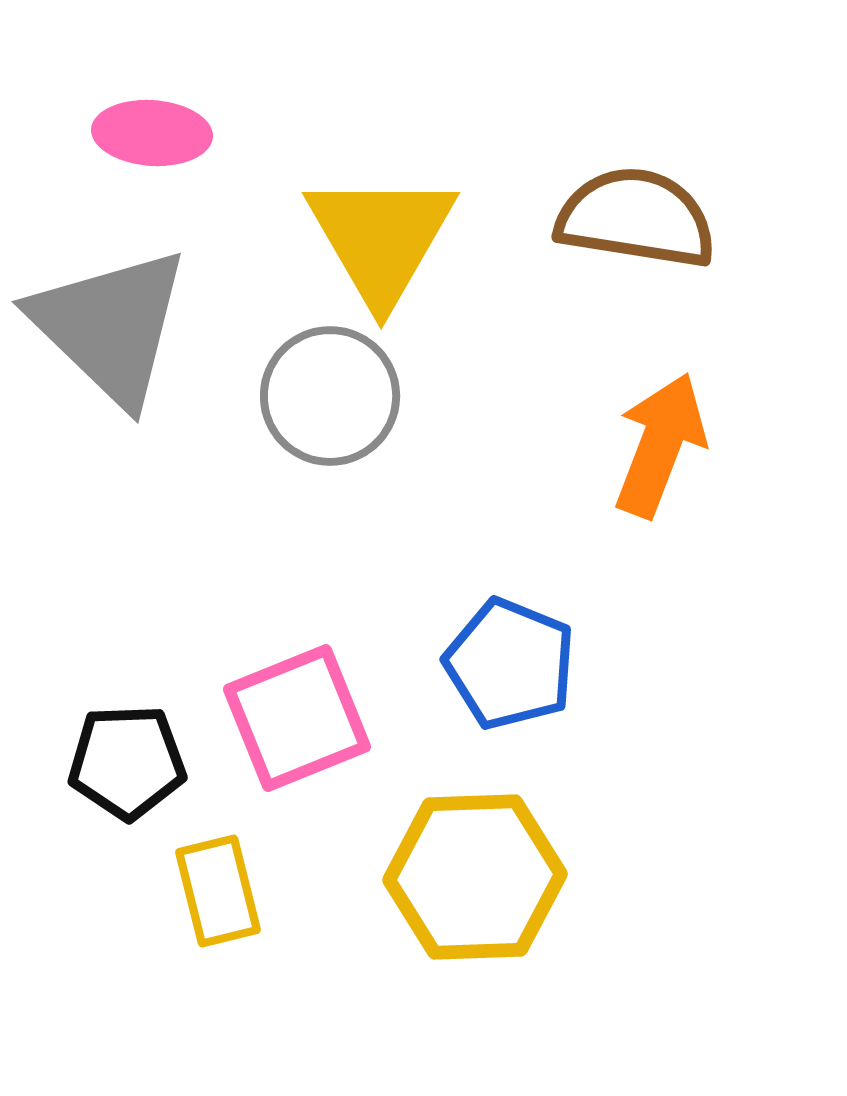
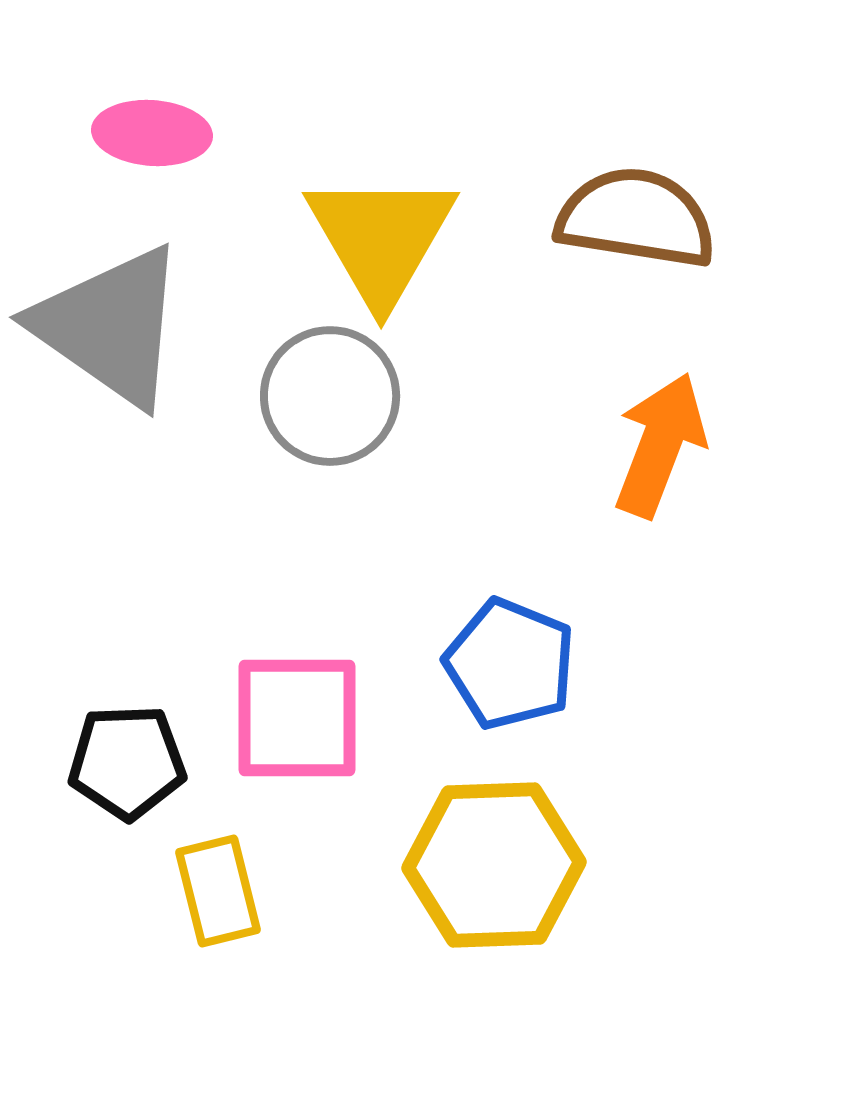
gray triangle: rotated 9 degrees counterclockwise
pink square: rotated 22 degrees clockwise
yellow hexagon: moved 19 px right, 12 px up
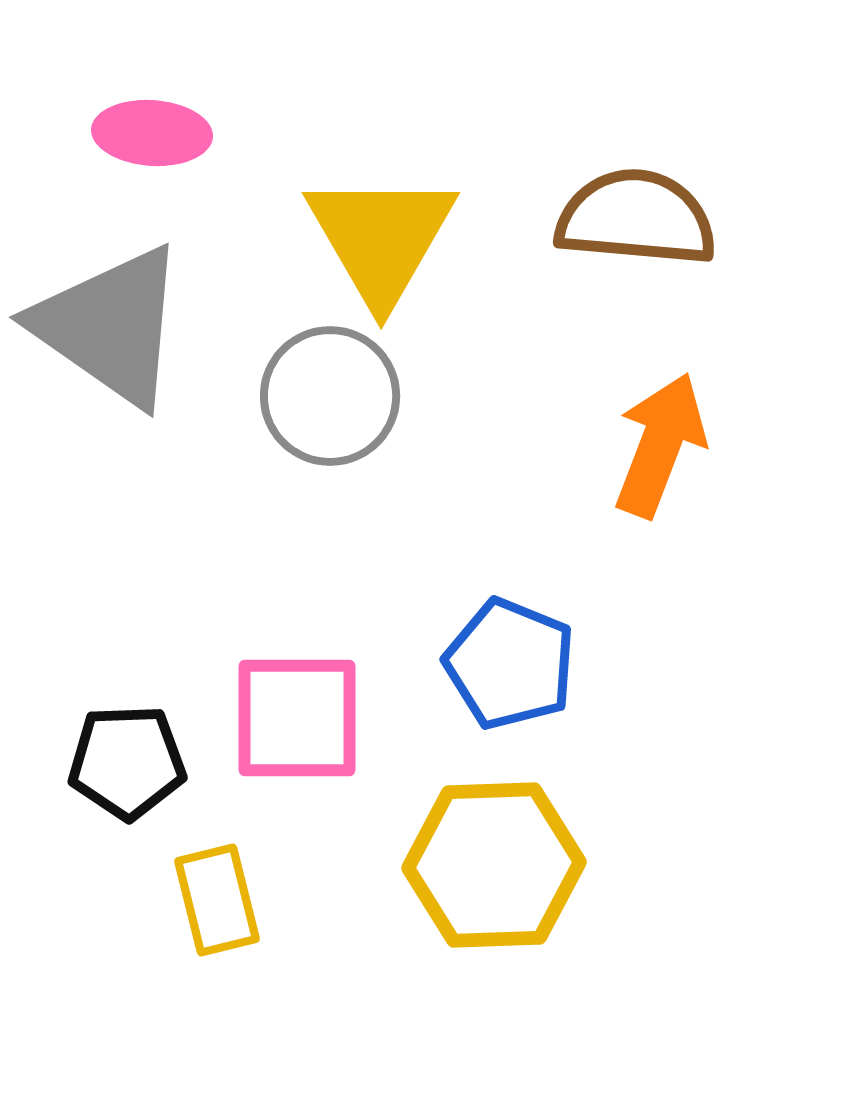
brown semicircle: rotated 4 degrees counterclockwise
yellow rectangle: moved 1 px left, 9 px down
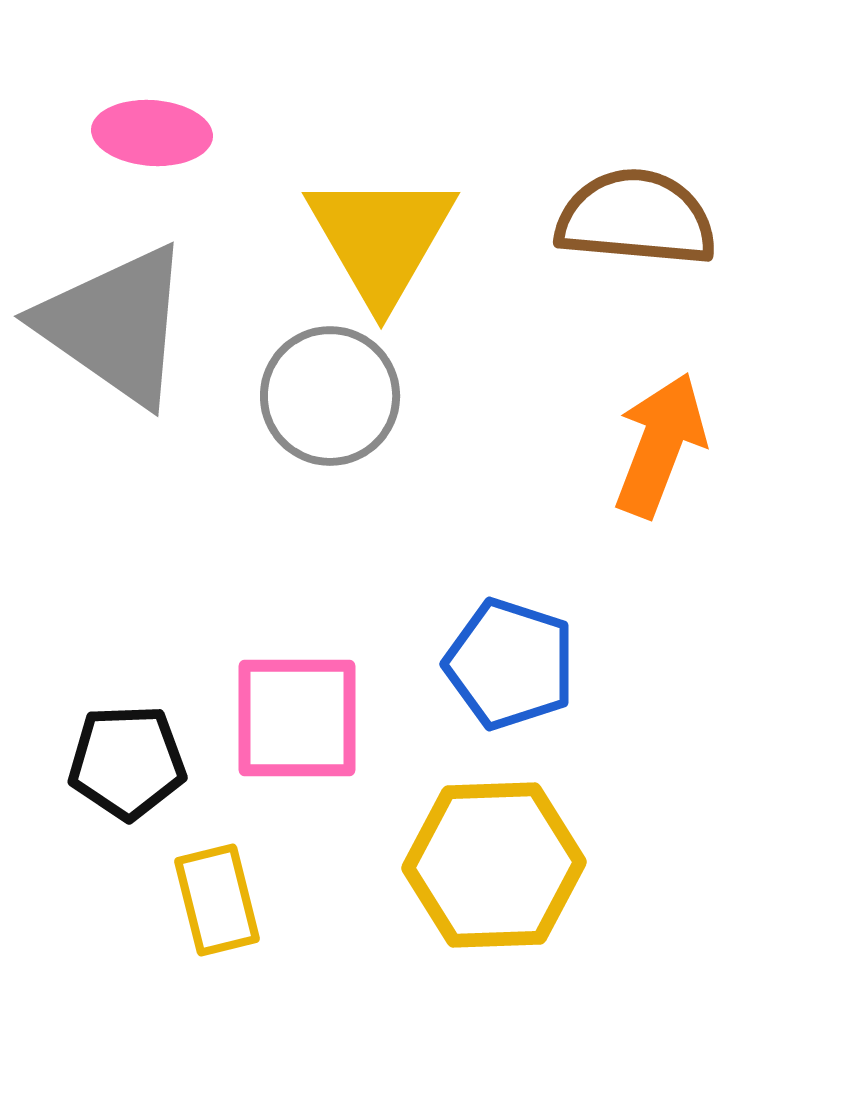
gray triangle: moved 5 px right, 1 px up
blue pentagon: rotated 4 degrees counterclockwise
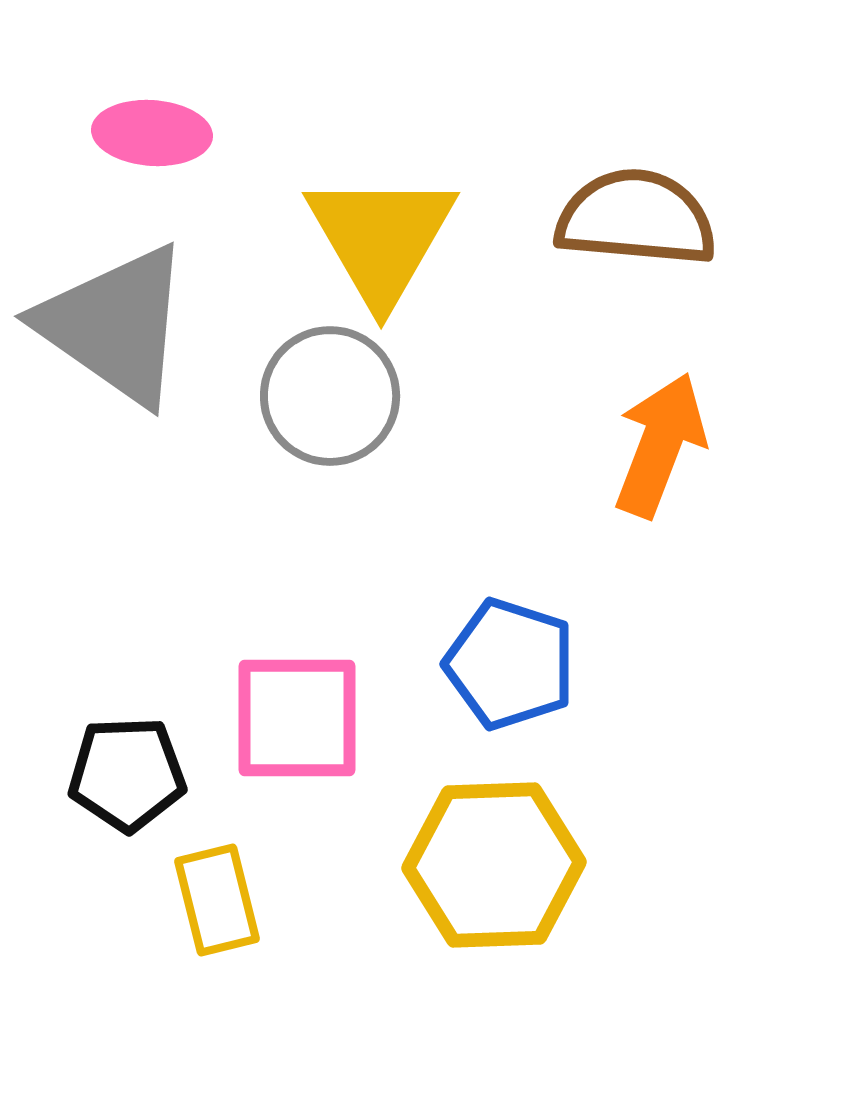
black pentagon: moved 12 px down
